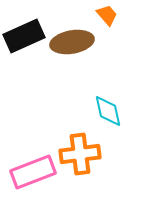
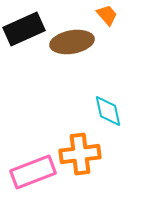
black rectangle: moved 7 px up
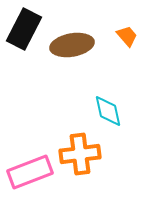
orange trapezoid: moved 20 px right, 21 px down
black rectangle: rotated 39 degrees counterclockwise
brown ellipse: moved 3 px down
pink rectangle: moved 3 px left
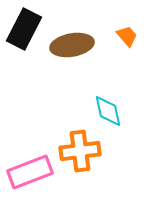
orange cross: moved 3 px up
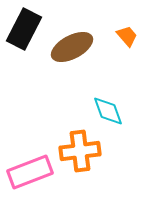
brown ellipse: moved 2 px down; rotated 18 degrees counterclockwise
cyan diamond: rotated 8 degrees counterclockwise
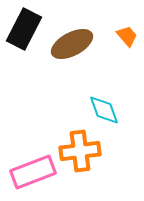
brown ellipse: moved 3 px up
cyan diamond: moved 4 px left, 1 px up
pink rectangle: moved 3 px right
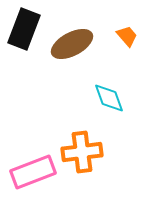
black rectangle: rotated 6 degrees counterclockwise
cyan diamond: moved 5 px right, 12 px up
orange cross: moved 2 px right, 1 px down
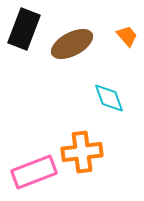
pink rectangle: moved 1 px right
